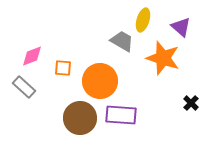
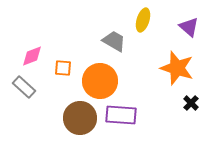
purple triangle: moved 8 px right
gray trapezoid: moved 8 px left
orange star: moved 14 px right, 10 px down
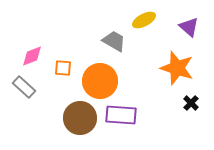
yellow ellipse: moved 1 px right; rotated 45 degrees clockwise
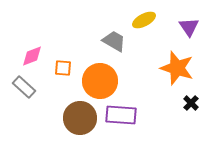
purple triangle: rotated 15 degrees clockwise
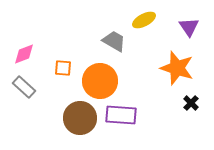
pink diamond: moved 8 px left, 2 px up
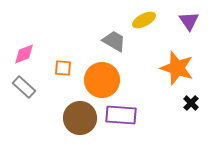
purple triangle: moved 6 px up
orange circle: moved 2 px right, 1 px up
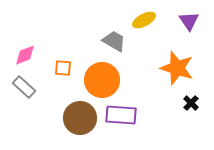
pink diamond: moved 1 px right, 1 px down
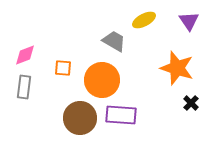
gray rectangle: rotated 55 degrees clockwise
